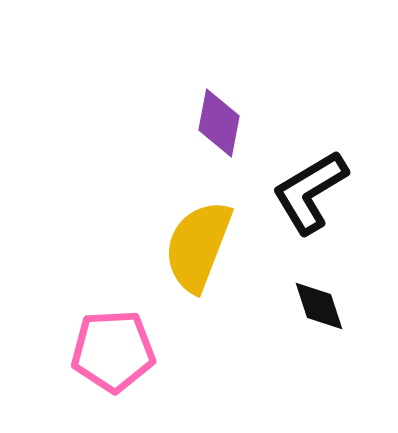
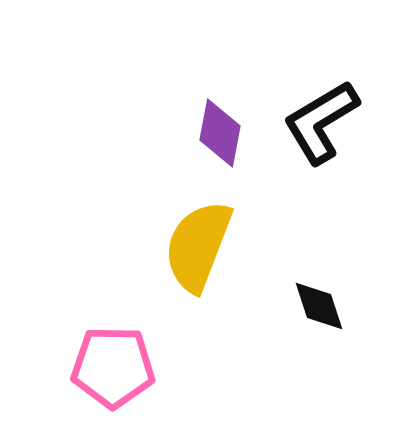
purple diamond: moved 1 px right, 10 px down
black L-shape: moved 11 px right, 70 px up
pink pentagon: moved 16 px down; rotated 4 degrees clockwise
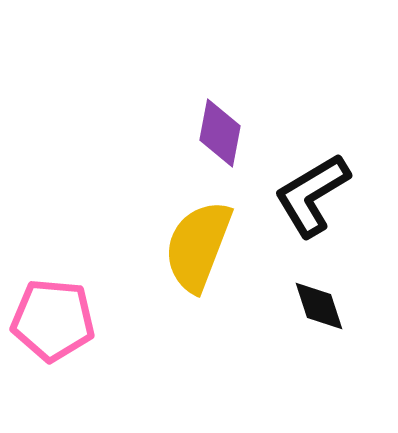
black L-shape: moved 9 px left, 73 px down
pink pentagon: moved 60 px left, 47 px up; rotated 4 degrees clockwise
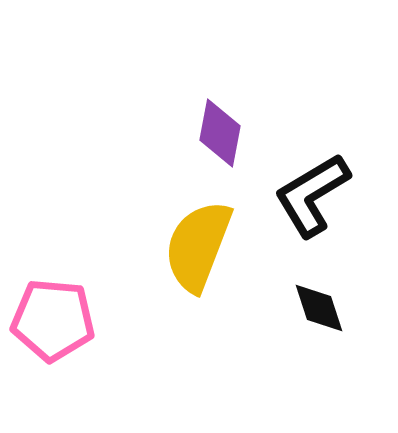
black diamond: moved 2 px down
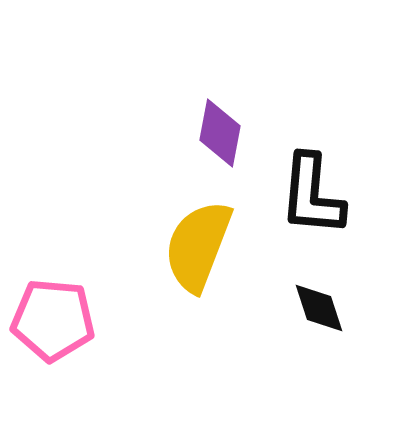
black L-shape: rotated 54 degrees counterclockwise
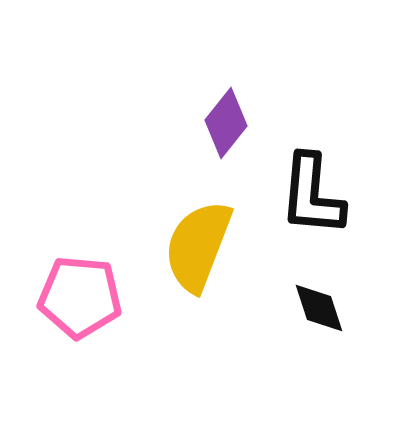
purple diamond: moved 6 px right, 10 px up; rotated 28 degrees clockwise
pink pentagon: moved 27 px right, 23 px up
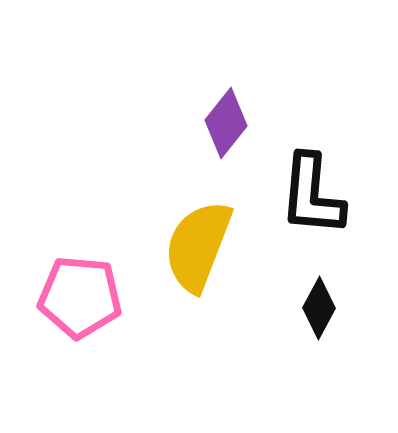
black diamond: rotated 46 degrees clockwise
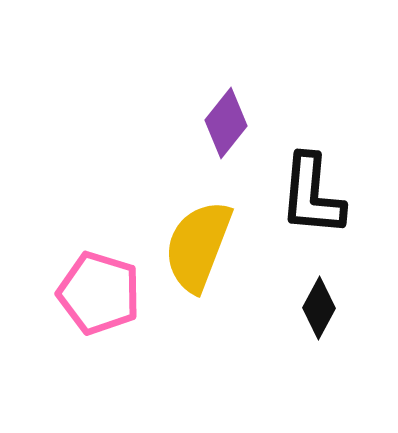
pink pentagon: moved 19 px right, 4 px up; rotated 12 degrees clockwise
